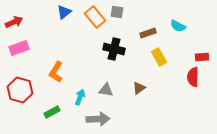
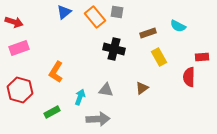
red arrow: rotated 42 degrees clockwise
red semicircle: moved 4 px left
brown triangle: moved 3 px right
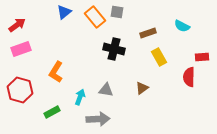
red arrow: moved 3 px right, 3 px down; rotated 54 degrees counterclockwise
cyan semicircle: moved 4 px right
pink rectangle: moved 2 px right, 1 px down
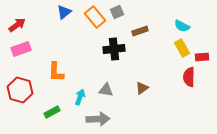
gray square: rotated 32 degrees counterclockwise
brown rectangle: moved 8 px left, 2 px up
black cross: rotated 20 degrees counterclockwise
yellow rectangle: moved 23 px right, 9 px up
orange L-shape: rotated 30 degrees counterclockwise
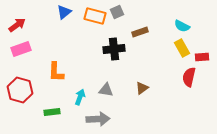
orange rectangle: moved 1 px up; rotated 35 degrees counterclockwise
brown rectangle: moved 1 px down
red semicircle: rotated 12 degrees clockwise
green rectangle: rotated 21 degrees clockwise
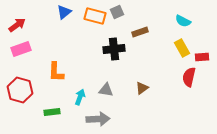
cyan semicircle: moved 1 px right, 5 px up
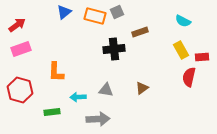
yellow rectangle: moved 1 px left, 2 px down
cyan arrow: moved 2 px left; rotated 112 degrees counterclockwise
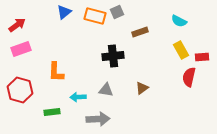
cyan semicircle: moved 4 px left
black cross: moved 1 px left, 7 px down
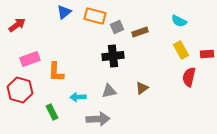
gray square: moved 15 px down
pink rectangle: moved 9 px right, 10 px down
red rectangle: moved 5 px right, 3 px up
gray triangle: moved 3 px right, 1 px down; rotated 21 degrees counterclockwise
green rectangle: rotated 70 degrees clockwise
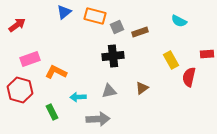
yellow rectangle: moved 10 px left, 10 px down
orange L-shape: rotated 115 degrees clockwise
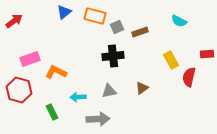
red arrow: moved 3 px left, 4 px up
red hexagon: moved 1 px left
